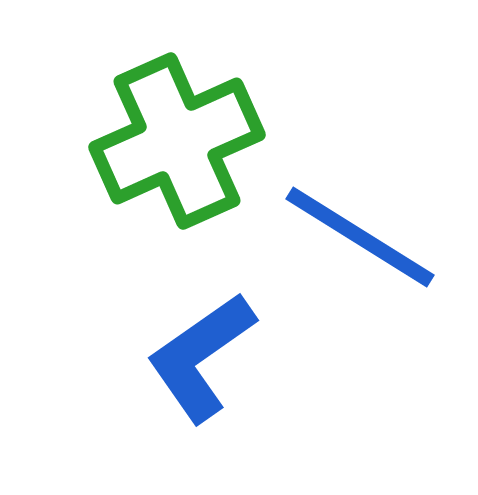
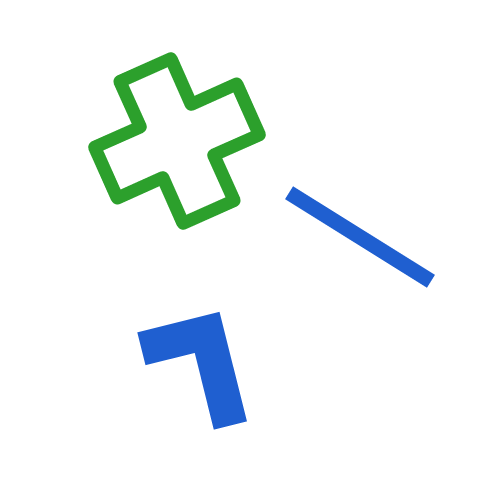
blue L-shape: moved 5 px down; rotated 111 degrees clockwise
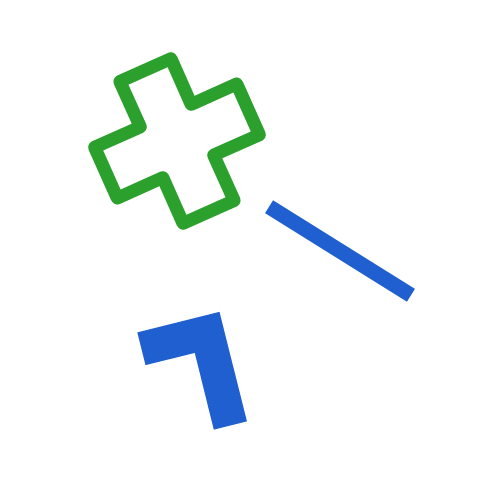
blue line: moved 20 px left, 14 px down
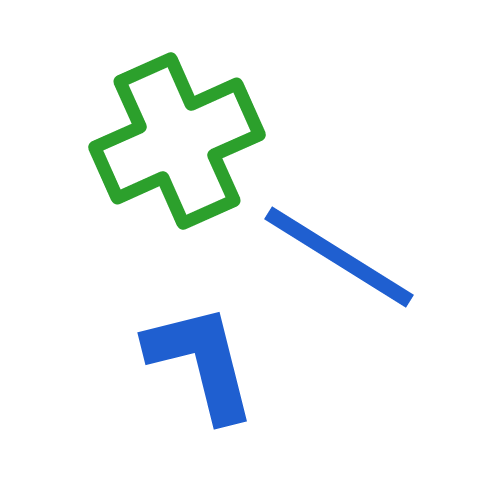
blue line: moved 1 px left, 6 px down
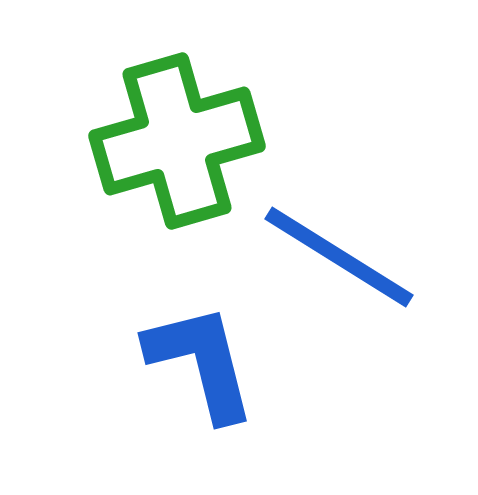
green cross: rotated 8 degrees clockwise
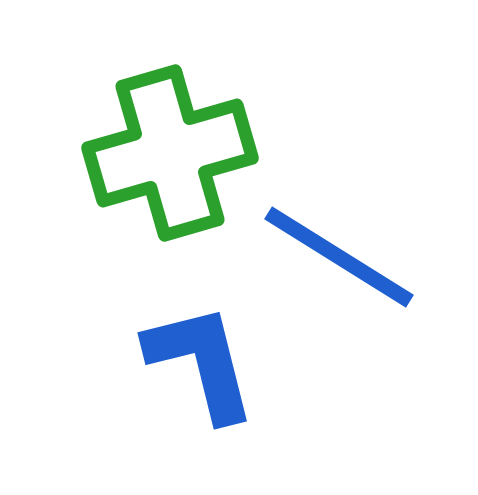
green cross: moved 7 px left, 12 px down
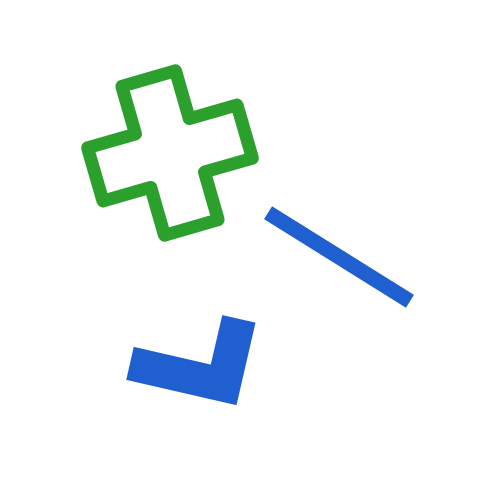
blue L-shape: moved 1 px left, 4 px down; rotated 117 degrees clockwise
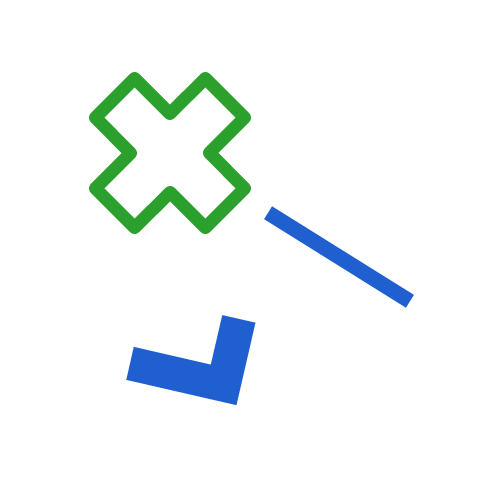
green cross: rotated 29 degrees counterclockwise
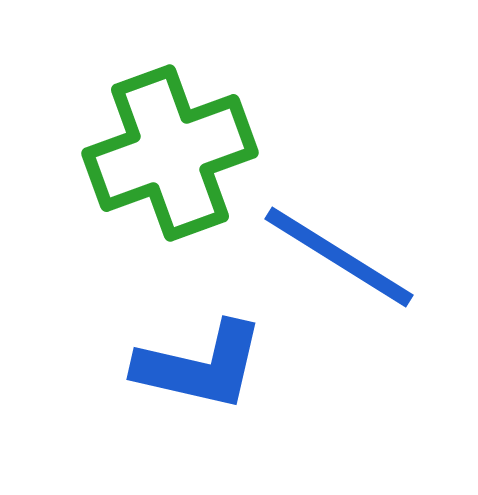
green cross: rotated 25 degrees clockwise
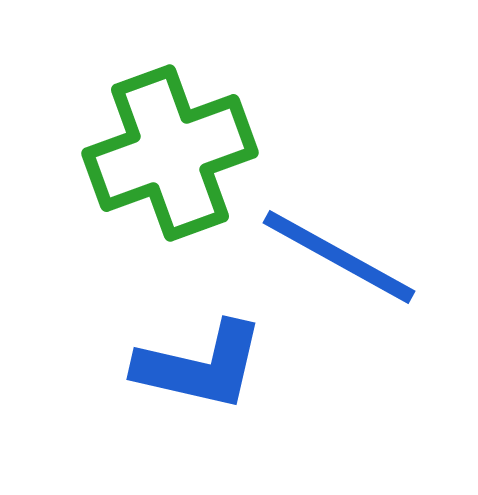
blue line: rotated 3 degrees counterclockwise
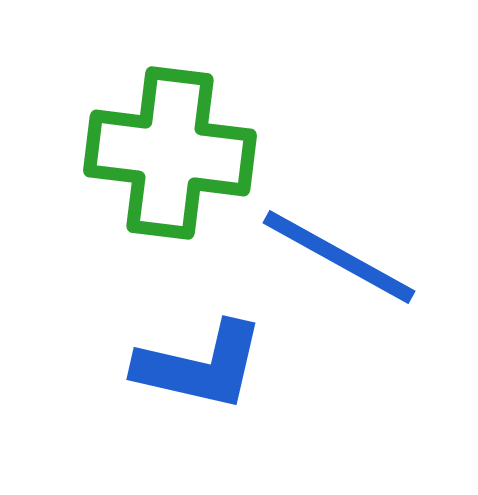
green cross: rotated 27 degrees clockwise
